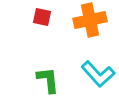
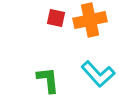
red square: moved 14 px right, 1 px down
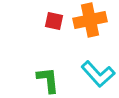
red square: moved 2 px left, 3 px down
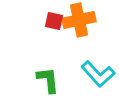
orange cross: moved 11 px left
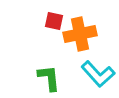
orange cross: moved 1 px right, 14 px down
green L-shape: moved 1 px right, 2 px up
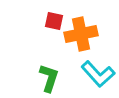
orange cross: moved 1 px right
green L-shape: rotated 24 degrees clockwise
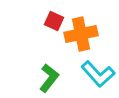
red square: rotated 12 degrees clockwise
green L-shape: rotated 20 degrees clockwise
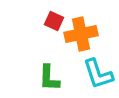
cyan L-shape: rotated 24 degrees clockwise
green L-shape: rotated 144 degrees clockwise
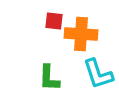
red square: rotated 18 degrees counterclockwise
orange cross: rotated 16 degrees clockwise
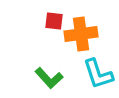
orange cross: rotated 12 degrees counterclockwise
green L-shape: rotated 44 degrees counterclockwise
